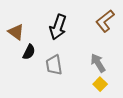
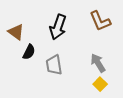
brown L-shape: moved 5 px left; rotated 75 degrees counterclockwise
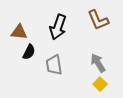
brown L-shape: moved 2 px left, 1 px up
brown triangle: moved 3 px right; rotated 30 degrees counterclockwise
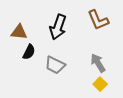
gray trapezoid: moved 1 px right; rotated 55 degrees counterclockwise
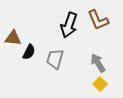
black arrow: moved 11 px right, 2 px up
brown triangle: moved 6 px left, 6 px down
gray trapezoid: moved 6 px up; rotated 80 degrees clockwise
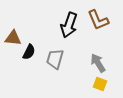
yellow square: rotated 24 degrees counterclockwise
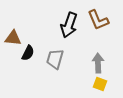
black semicircle: moved 1 px left, 1 px down
gray arrow: rotated 30 degrees clockwise
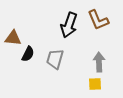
black semicircle: moved 1 px down
gray arrow: moved 1 px right, 1 px up
yellow square: moved 5 px left; rotated 24 degrees counterclockwise
